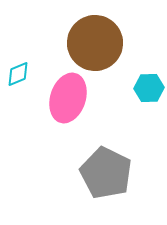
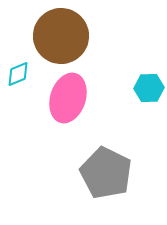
brown circle: moved 34 px left, 7 px up
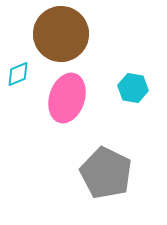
brown circle: moved 2 px up
cyan hexagon: moved 16 px left; rotated 12 degrees clockwise
pink ellipse: moved 1 px left
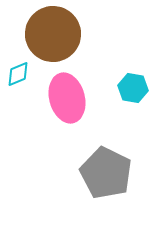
brown circle: moved 8 px left
pink ellipse: rotated 33 degrees counterclockwise
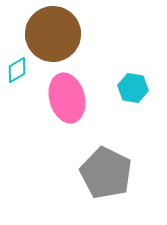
cyan diamond: moved 1 px left, 4 px up; rotated 8 degrees counterclockwise
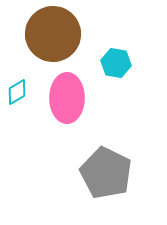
cyan diamond: moved 22 px down
cyan hexagon: moved 17 px left, 25 px up
pink ellipse: rotated 15 degrees clockwise
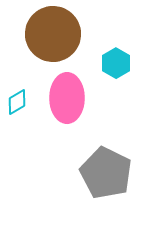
cyan hexagon: rotated 20 degrees clockwise
cyan diamond: moved 10 px down
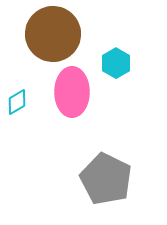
pink ellipse: moved 5 px right, 6 px up
gray pentagon: moved 6 px down
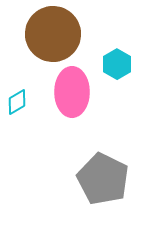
cyan hexagon: moved 1 px right, 1 px down
gray pentagon: moved 3 px left
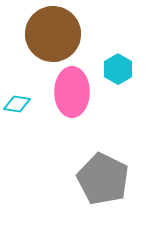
cyan hexagon: moved 1 px right, 5 px down
cyan diamond: moved 2 px down; rotated 40 degrees clockwise
